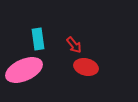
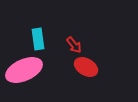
red ellipse: rotated 15 degrees clockwise
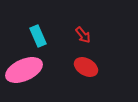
cyan rectangle: moved 3 px up; rotated 15 degrees counterclockwise
red arrow: moved 9 px right, 10 px up
